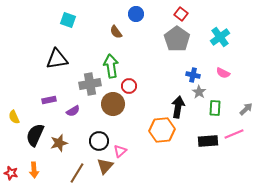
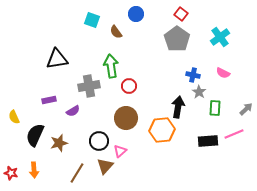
cyan square: moved 24 px right
gray cross: moved 1 px left, 2 px down
brown circle: moved 13 px right, 14 px down
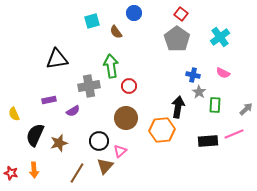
blue circle: moved 2 px left, 1 px up
cyan square: moved 1 px down; rotated 35 degrees counterclockwise
green rectangle: moved 3 px up
yellow semicircle: moved 3 px up
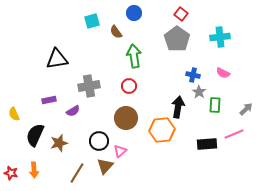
cyan cross: rotated 30 degrees clockwise
green arrow: moved 23 px right, 10 px up
black rectangle: moved 1 px left, 3 px down
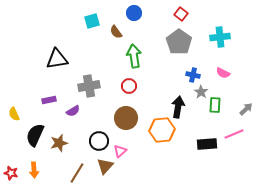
gray pentagon: moved 2 px right, 3 px down
gray star: moved 2 px right
